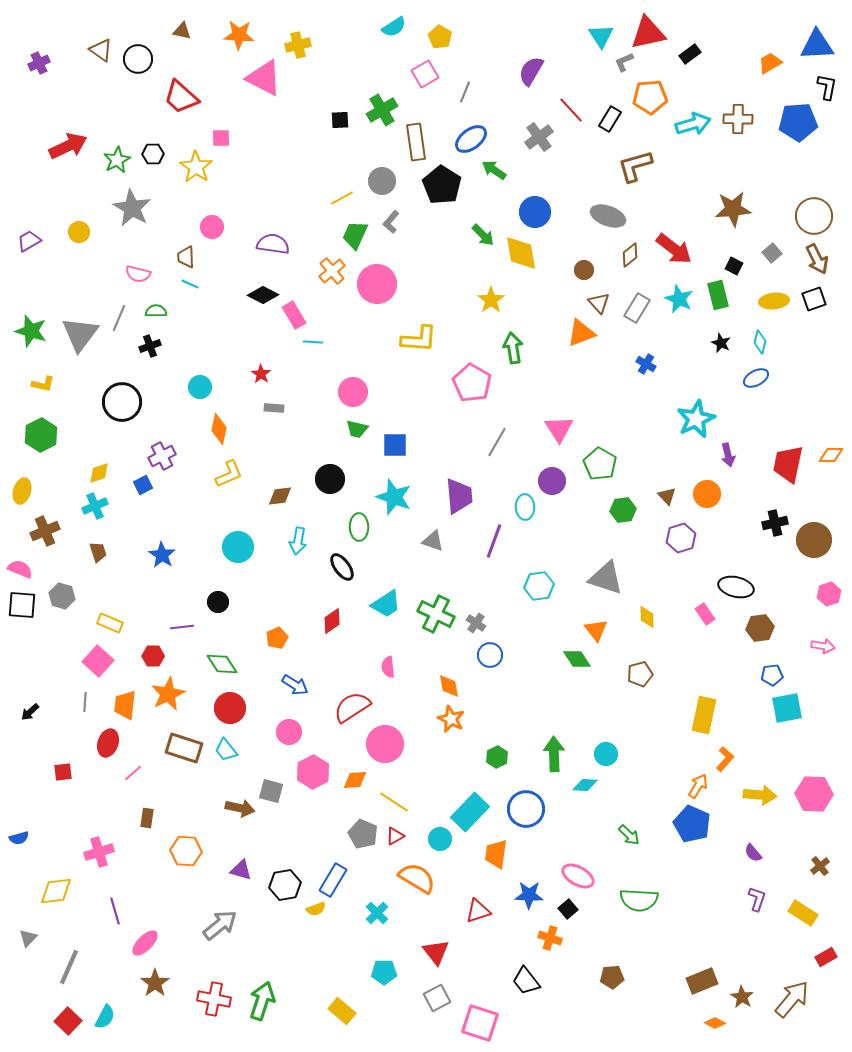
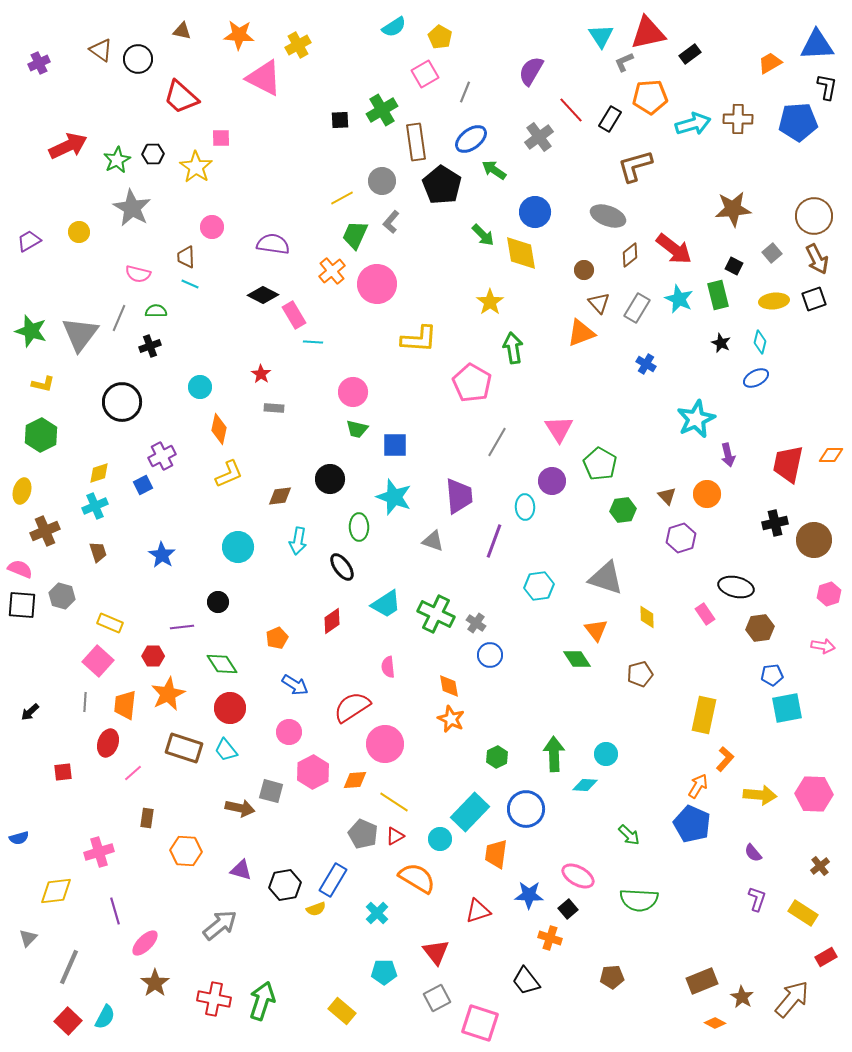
yellow cross at (298, 45): rotated 15 degrees counterclockwise
yellow star at (491, 300): moved 1 px left, 2 px down
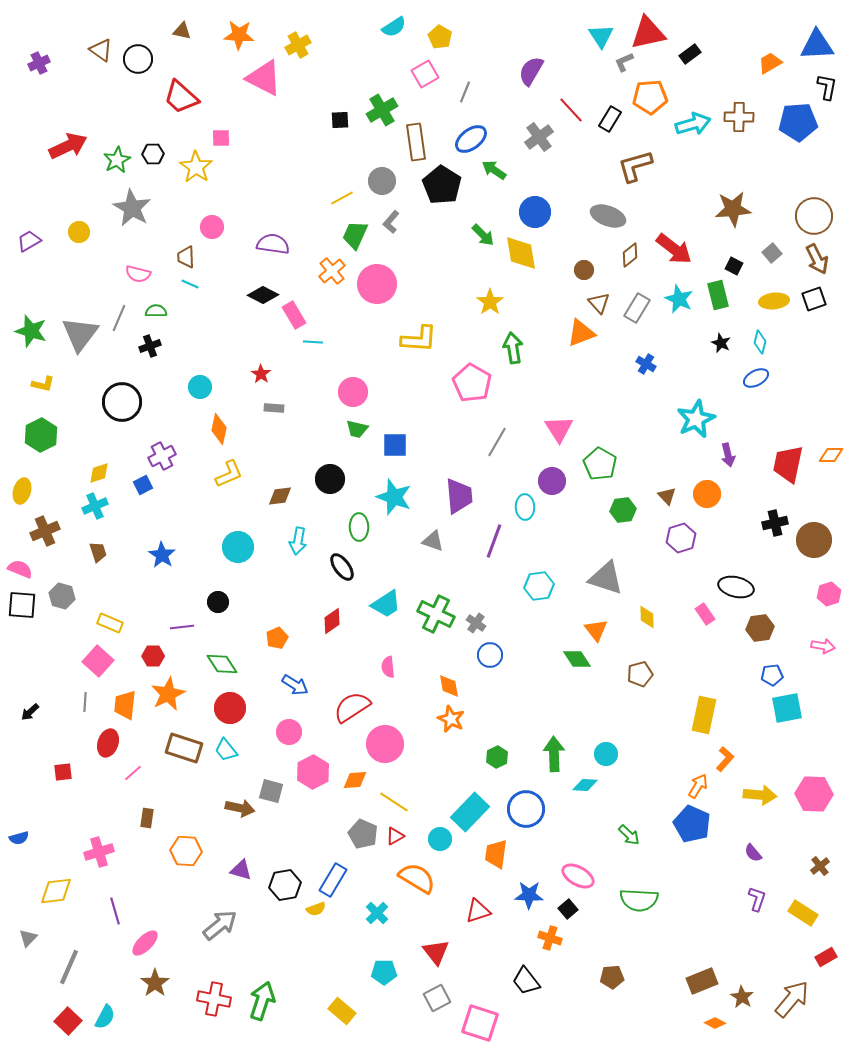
brown cross at (738, 119): moved 1 px right, 2 px up
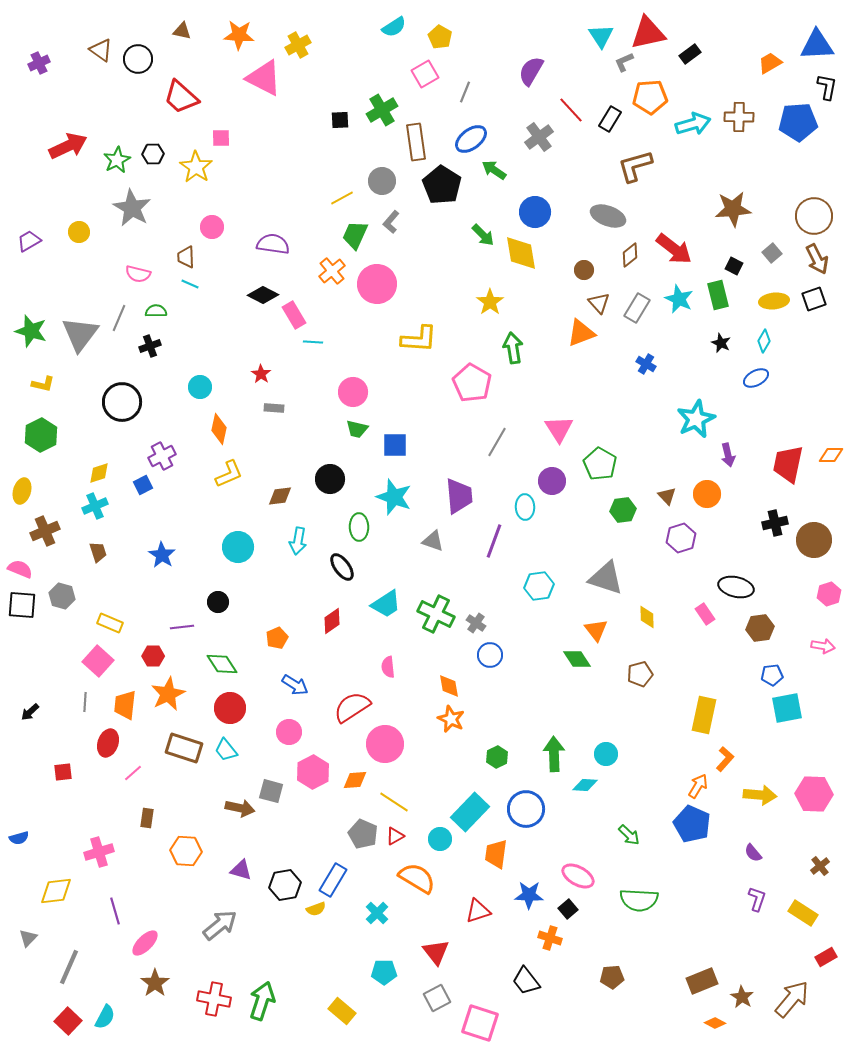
cyan diamond at (760, 342): moved 4 px right, 1 px up; rotated 15 degrees clockwise
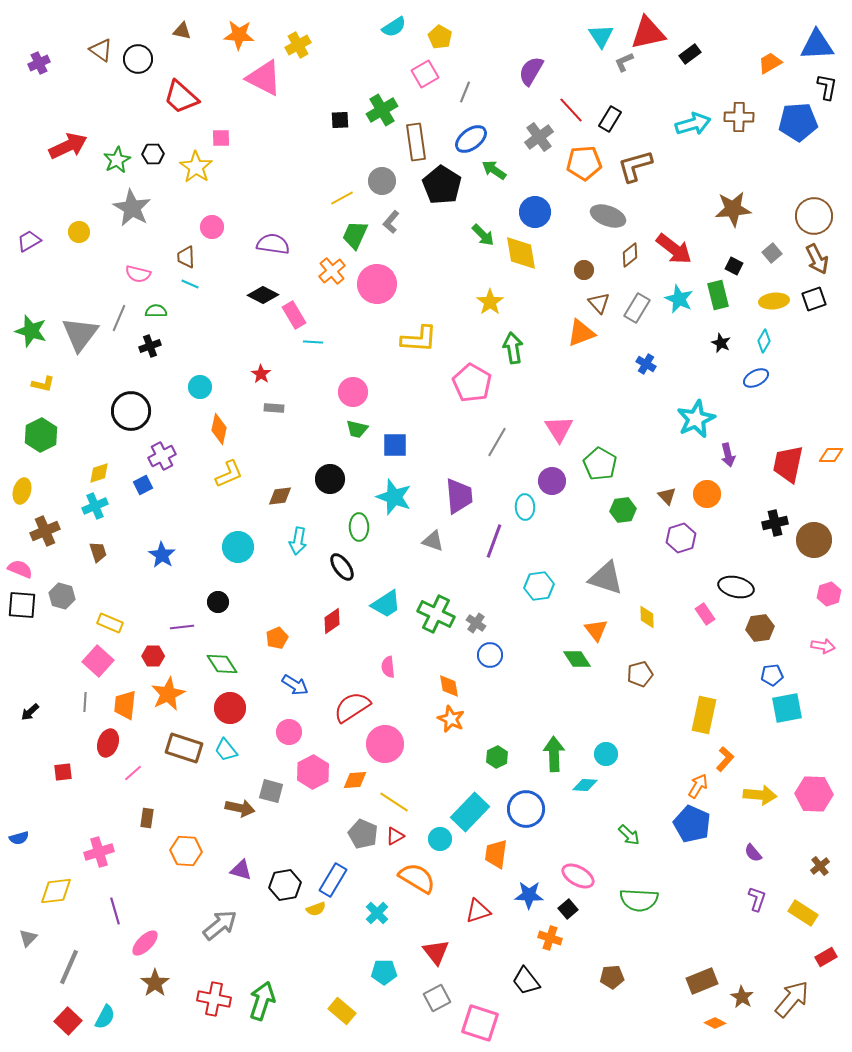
orange pentagon at (650, 97): moved 66 px left, 66 px down
black circle at (122, 402): moved 9 px right, 9 px down
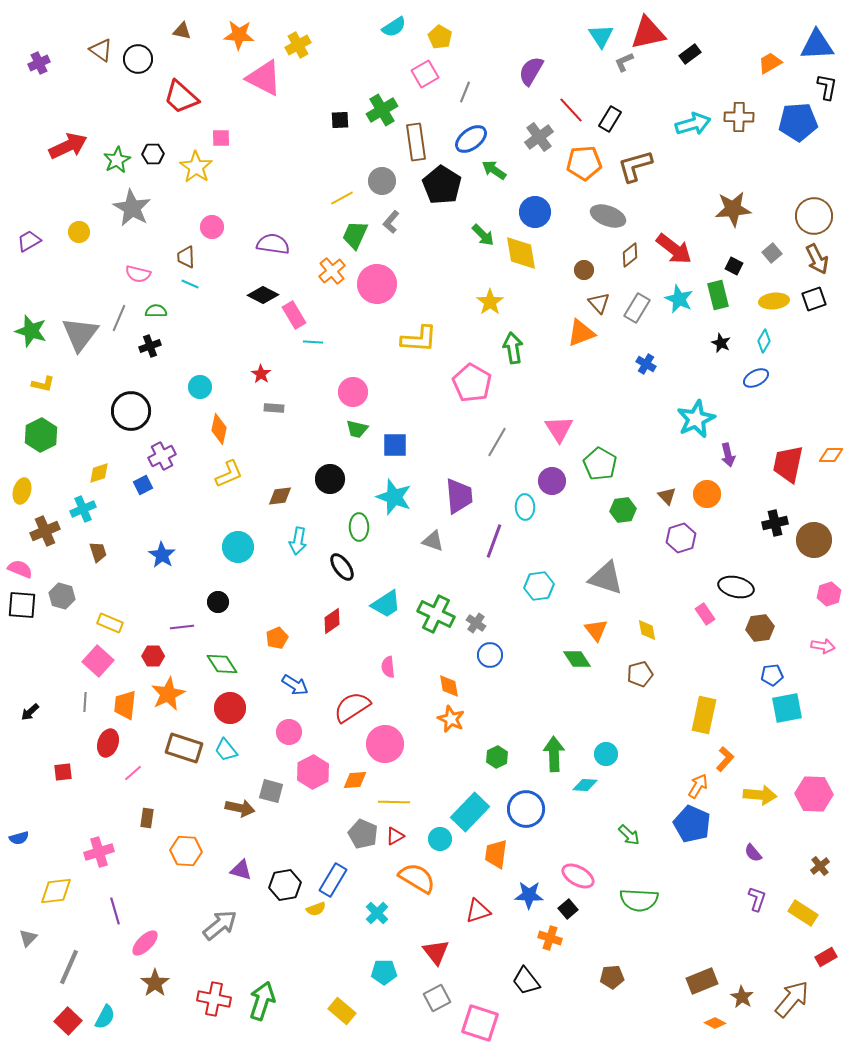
cyan cross at (95, 506): moved 12 px left, 3 px down
yellow diamond at (647, 617): moved 13 px down; rotated 10 degrees counterclockwise
yellow line at (394, 802): rotated 32 degrees counterclockwise
